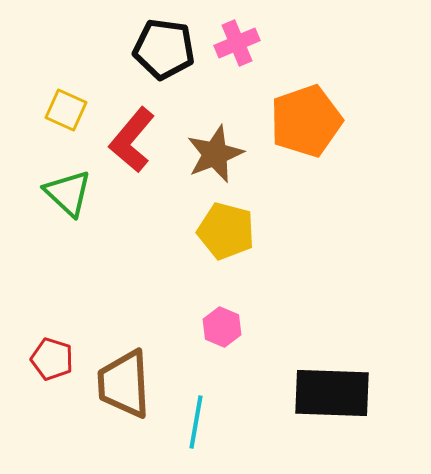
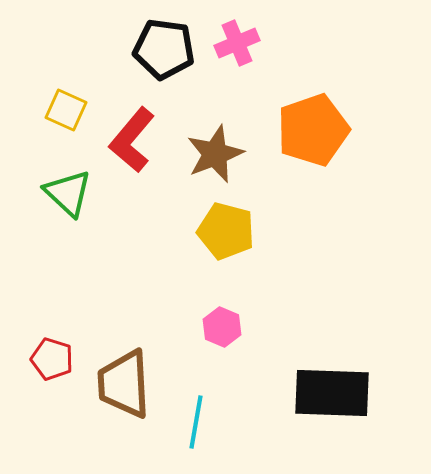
orange pentagon: moved 7 px right, 9 px down
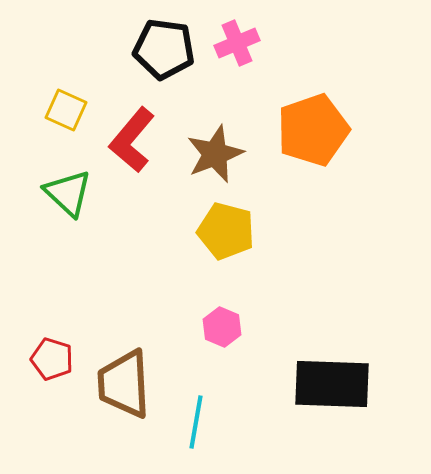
black rectangle: moved 9 px up
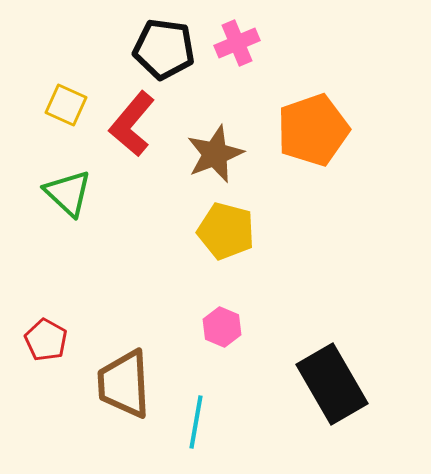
yellow square: moved 5 px up
red L-shape: moved 16 px up
red pentagon: moved 6 px left, 19 px up; rotated 12 degrees clockwise
black rectangle: rotated 58 degrees clockwise
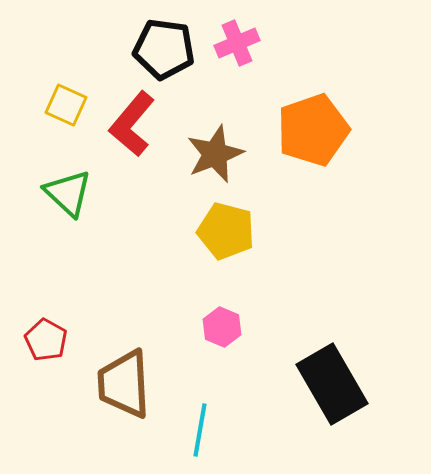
cyan line: moved 4 px right, 8 px down
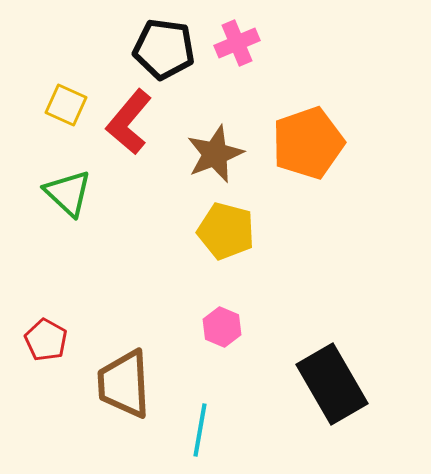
red L-shape: moved 3 px left, 2 px up
orange pentagon: moved 5 px left, 13 px down
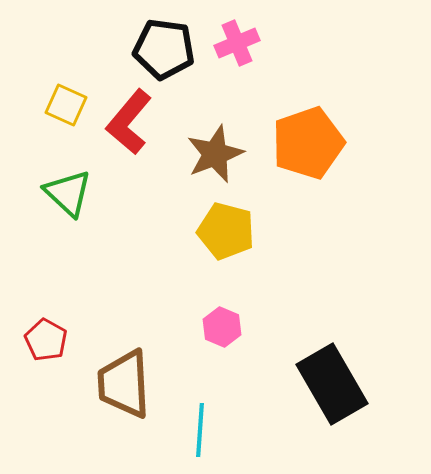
cyan line: rotated 6 degrees counterclockwise
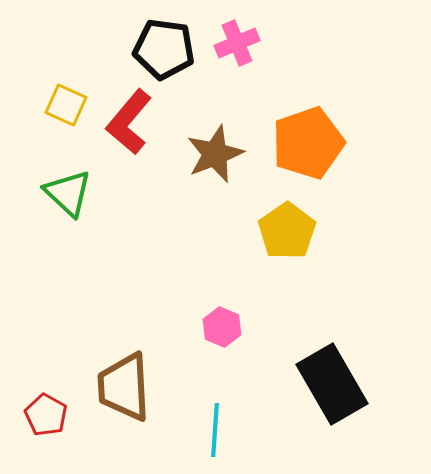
yellow pentagon: moved 61 px right; rotated 22 degrees clockwise
red pentagon: moved 75 px down
brown trapezoid: moved 3 px down
cyan line: moved 15 px right
